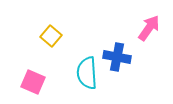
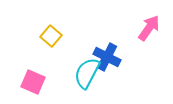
blue cross: moved 10 px left; rotated 16 degrees clockwise
cyan semicircle: rotated 32 degrees clockwise
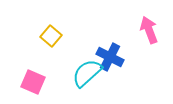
pink arrow: moved 2 px down; rotated 56 degrees counterclockwise
blue cross: moved 3 px right
cyan semicircle: rotated 20 degrees clockwise
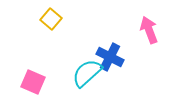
yellow square: moved 17 px up
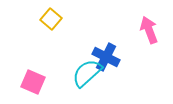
blue cross: moved 4 px left
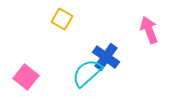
yellow square: moved 11 px right; rotated 10 degrees counterclockwise
blue cross: rotated 8 degrees clockwise
pink square: moved 7 px left, 5 px up; rotated 15 degrees clockwise
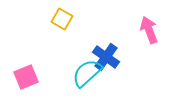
pink square: rotated 30 degrees clockwise
